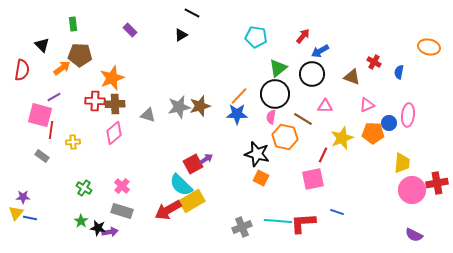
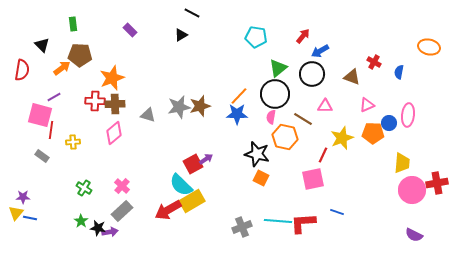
gray rectangle at (122, 211): rotated 60 degrees counterclockwise
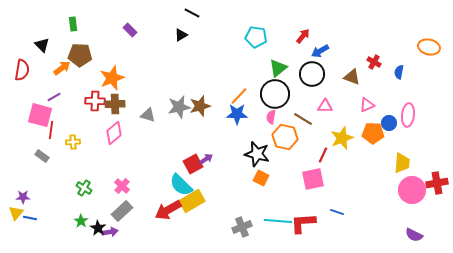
black star at (98, 228): rotated 21 degrees clockwise
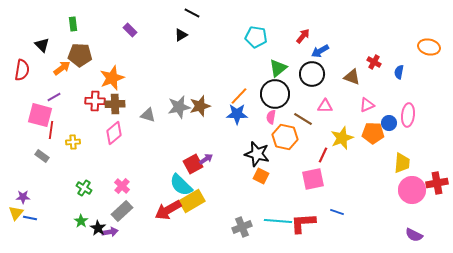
orange square at (261, 178): moved 2 px up
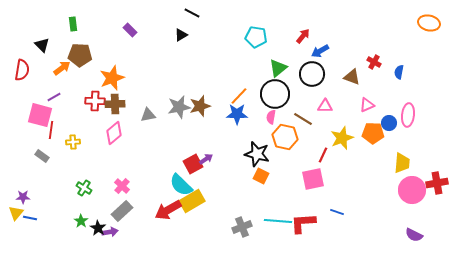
orange ellipse at (429, 47): moved 24 px up
gray triangle at (148, 115): rotated 28 degrees counterclockwise
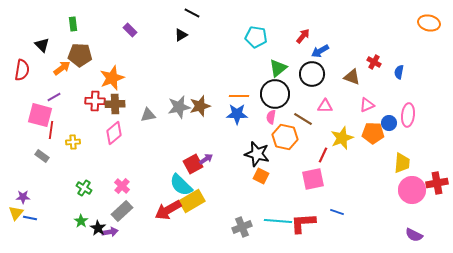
orange line at (239, 96): rotated 48 degrees clockwise
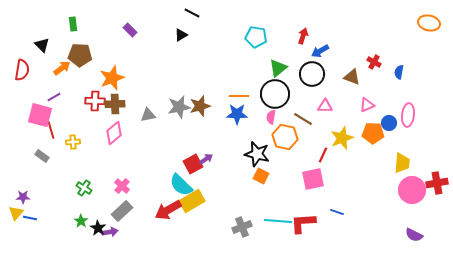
red arrow at (303, 36): rotated 21 degrees counterclockwise
red line at (51, 130): rotated 24 degrees counterclockwise
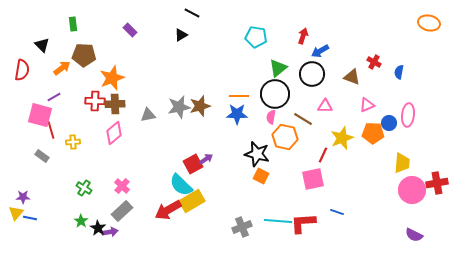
brown pentagon at (80, 55): moved 4 px right
